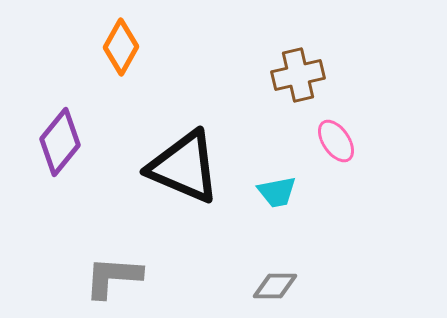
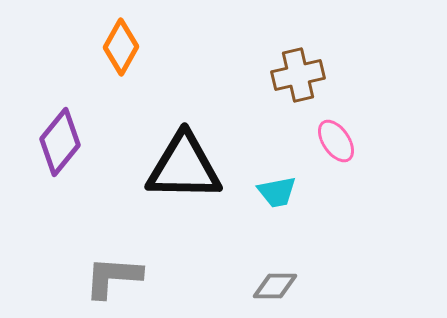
black triangle: rotated 22 degrees counterclockwise
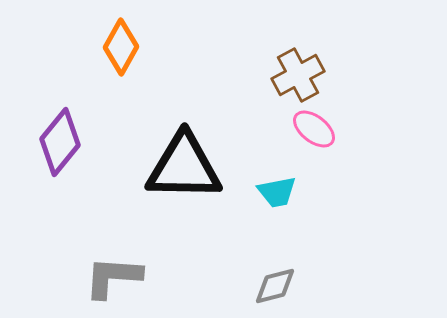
brown cross: rotated 15 degrees counterclockwise
pink ellipse: moved 22 px left, 12 px up; rotated 18 degrees counterclockwise
gray diamond: rotated 15 degrees counterclockwise
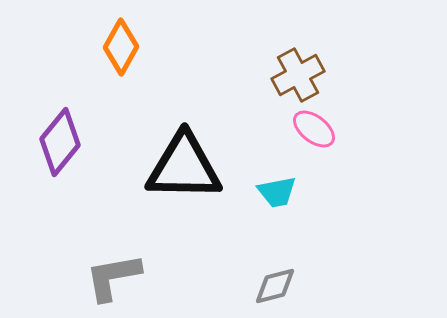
gray L-shape: rotated 14 degrees counterclockwise
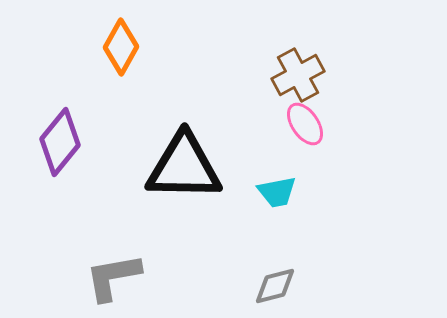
pink ellipse: moved 9 px left, 5 px up; rotated 18 degrees clockwise
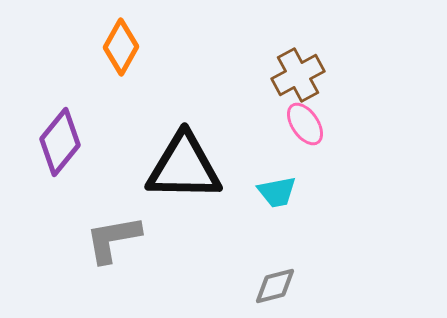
gray L-shape: moved 38 px up
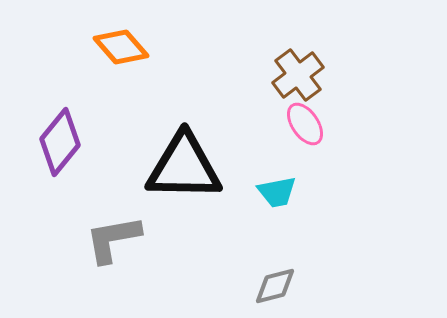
orange diamond: rotated 70 degrees counterclockwise
brown cross: rotated 9 degrees counterclockwise
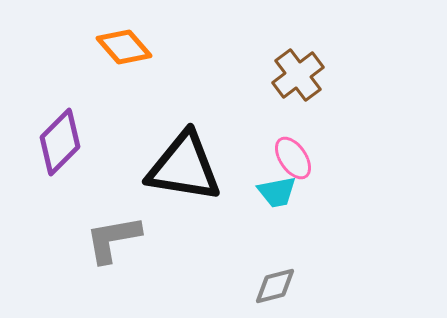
orange diamond: moved 3 px right
pink ellipse: moved 12 px left, 34 px down
purple diamond: rotated 6 degrees clockwise
black triangle: rotated 8 degrees clockwise
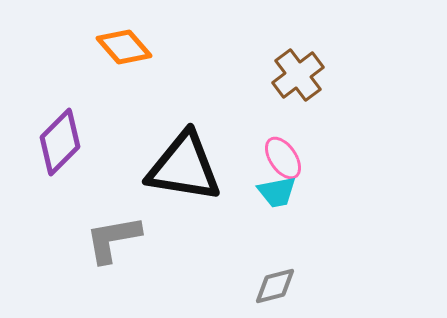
pink ellipse: moved 10 px left
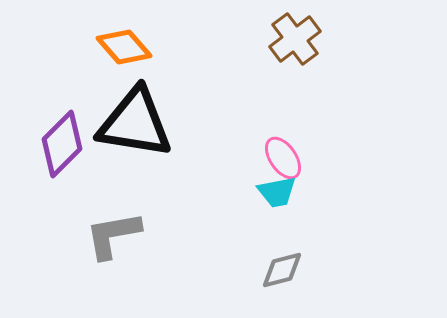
brown cross: moved 3 px left, 36 px up
purple diamond: moved 2 px right, 2 px down
black triangle: moved 49 px left, 44 px up
gray L-shape: moved 4 px up
gray diamond: moved 7 px right, 16 px up
